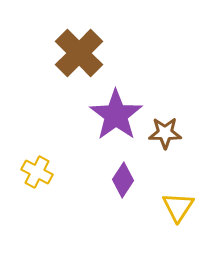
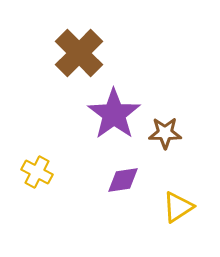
purple star: moved 2 px left, 1 px up
purple diamond: rotated 48 degrees clockwise
yellow triangle: rotated 24 degrees clockwise
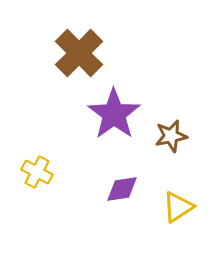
brown star: moved 6 px right, 3 px down; rotated 12 degrees counterclockwise
purple diamond: moved 1 px left, 9 px down
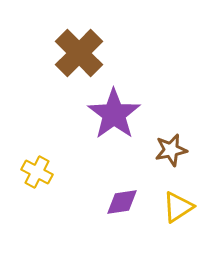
brown star: moved 14 px down
purple diamond: moved 13 px down
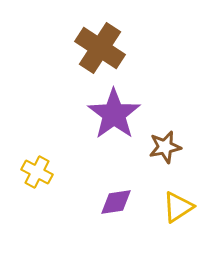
brown cross: moved 21 px right, 5 px up; rotated 12 degrees counterclockwise
brown star: moved 6 px left, 3 px up
purple diamond: moved 6 px left
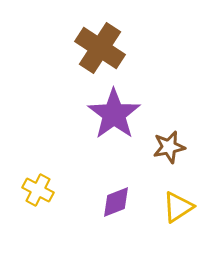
brown star: moved 4 px right
yellow cross: moved 1 px right, 18 px down
purple diamond: rotated 12 degrees counterclockwise
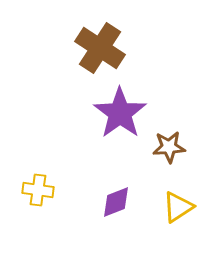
purple star: moved 6 px right, 1 px up
brown star: rotated 8 degrees clockwise
yellow cross: rotated 20 degrees counterclockwise
